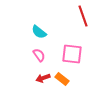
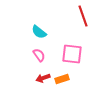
orange rectangle: rotated 56 degrees counterclockwise
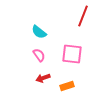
red line: rotated 40 degrees clockwise
orange rectangle: moved 5 px right, 7 px down
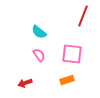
red arrow: moved 18 px left, 5 px down
orange rectangle: moved 6 px up
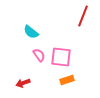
cyan semicircle: moved 8 px left
pink square: moved 11 px left, 3 px down
red arrow: moved 2 px left
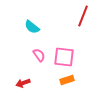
cyan semicircle: moved 1 px right, 5 px up
pink square: moved 3 px right
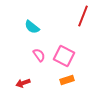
pink square: moved 1 px up; rotated 20 degrees clockwise
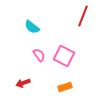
orange rectangle: moved 2 px left, 7 px down
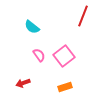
pink square: rotated 25 degrees clockwise
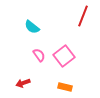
orange rectangle: rotated 32 degrees clockwise
